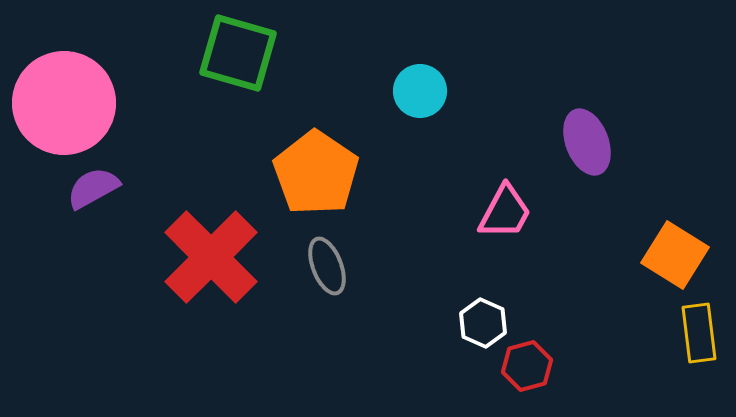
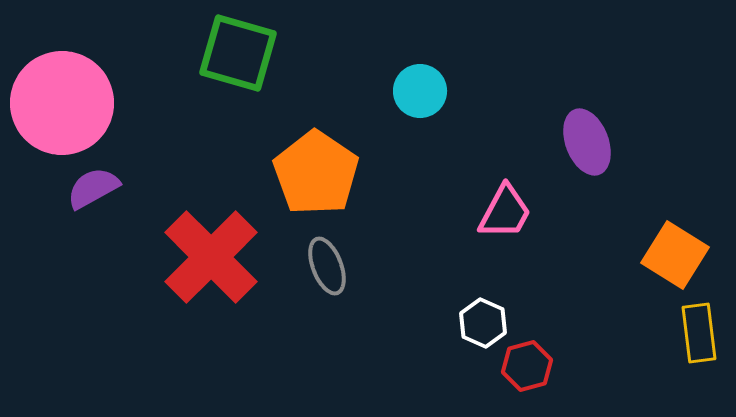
pink circle: moved 2 px left
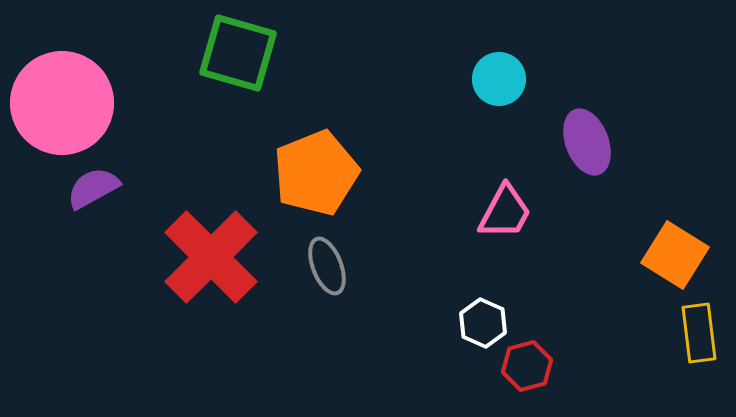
cyan circle: moved 79 px right, 12 px up
orange pentagon: rotated 16 degrees clockwise
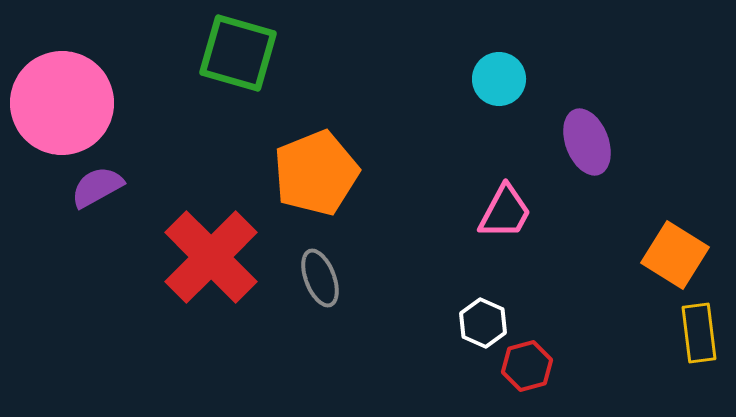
purple semicircle: moved 4 px right, 1 px up
gray ellipse: moved 7 px left, 12 px down
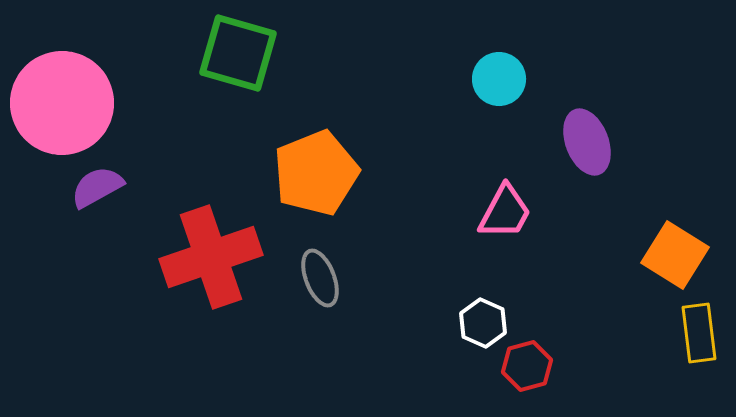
red cross: rotated 26 degrees clockwise
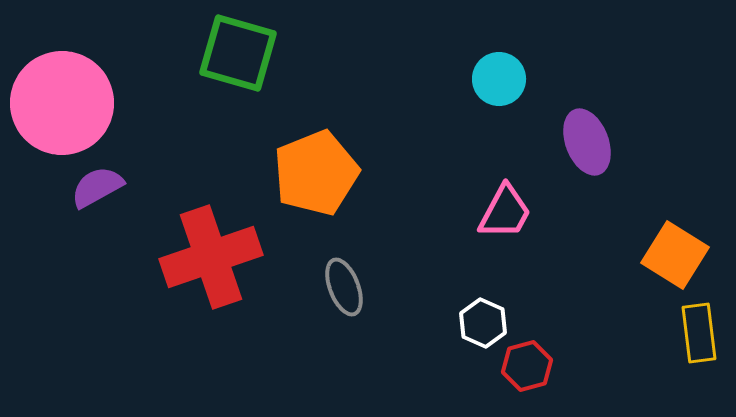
gray ellipse: moved 24 px right, 9 px down
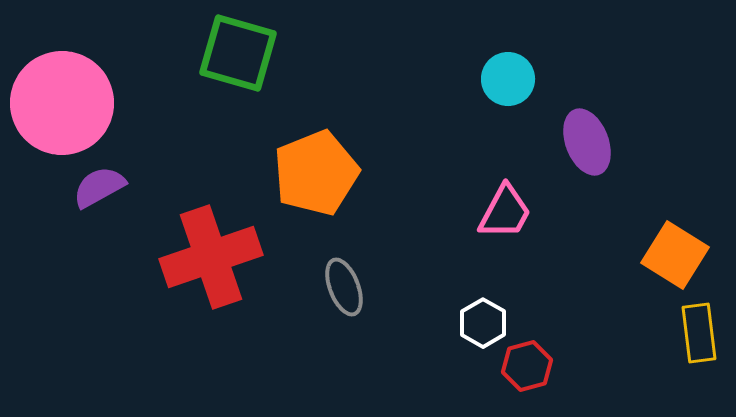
cyan circle: moved 9 px right
purple semicircle: moved 2 px right
white hexagon: rotated 6 degrees clockwise
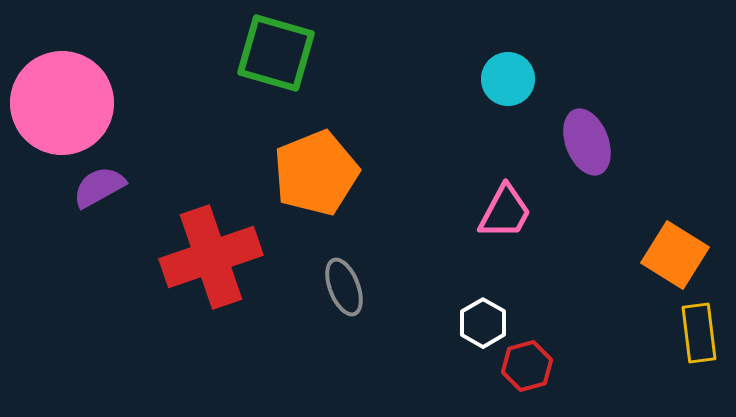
green square: moved 38 px right
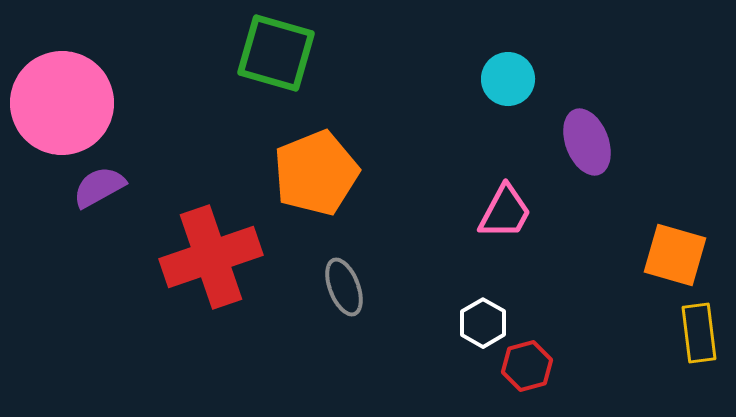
orange square: rotated 16 degrees counterclockwise
